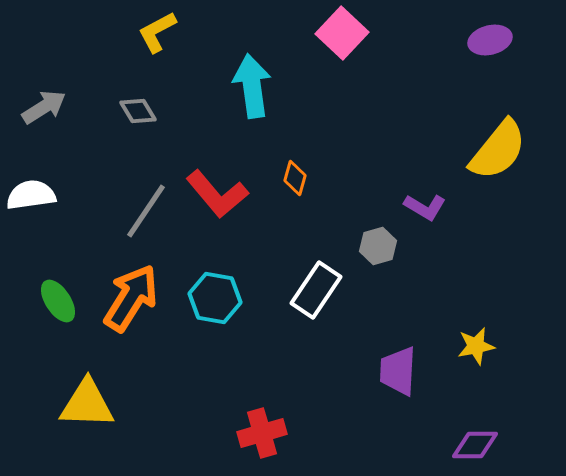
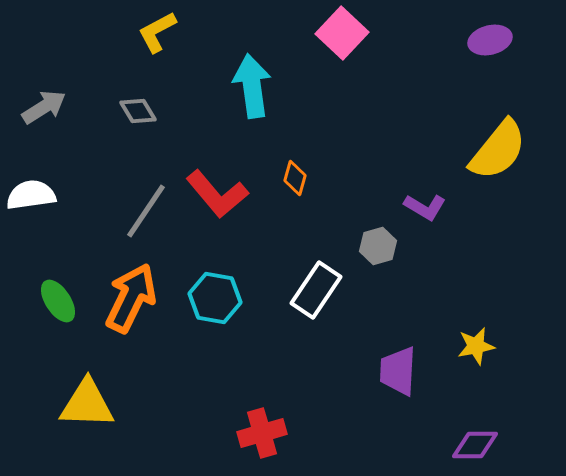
orange arrow: rotated 6 degrees counterclockwise
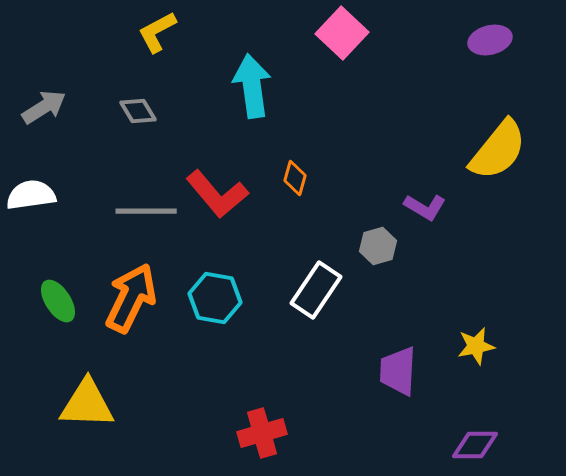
gray line: rotated 56 degrees clockwise
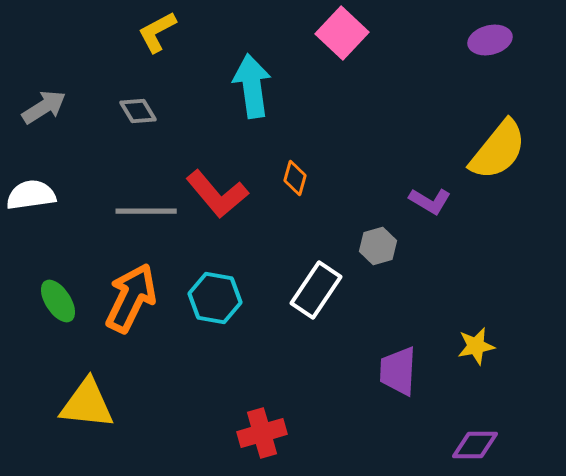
purple L-shape: moved 5 px right, 6 px up
yellow triangle: rotated 4 degrees clockwise
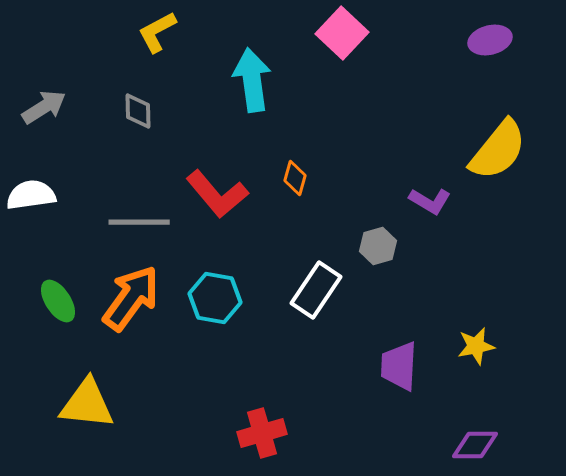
cyan arrow: moved 6 px up
gray diamond: rotated 30 degrees clockwise
gray line: moved 7 px left, 11 px down
orange arrow: rotated 10 degrees clockwise
purple trapezoid: moved 1 px right, 5 px up
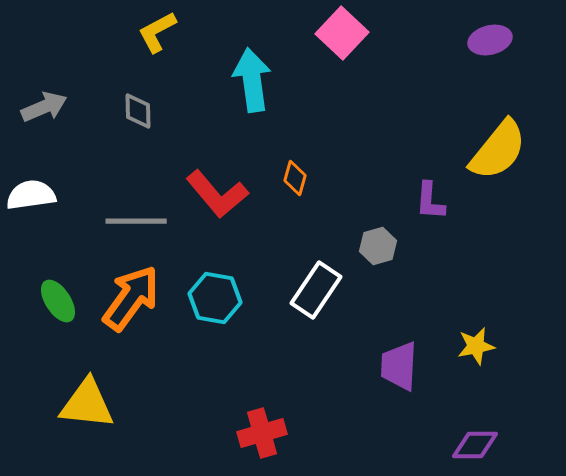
gray arrow: rotated 9 degrees clockwise
purple L-shape: rotated 63 degrees clockwise
gray line: moved 3 px left, 1 px up
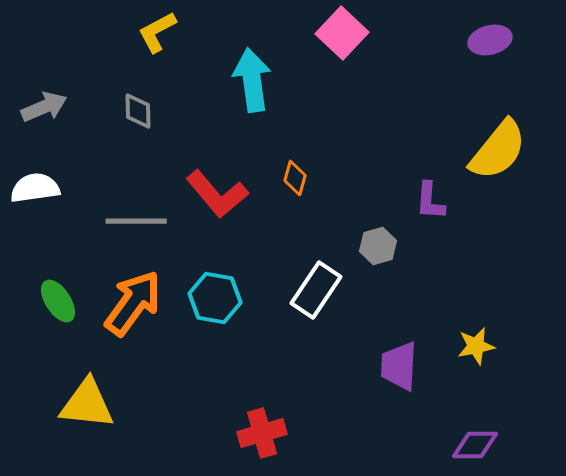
white semicircle: moved 4 px right, 7 px up
orange arrow: moved 2 px right, 5 px down
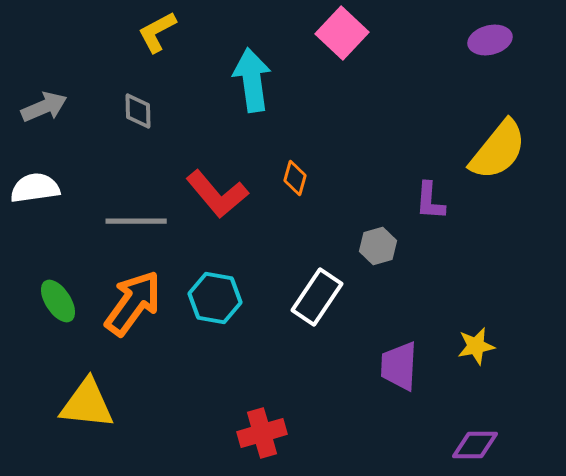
white rectangle: moved 1 px right, 7 px down
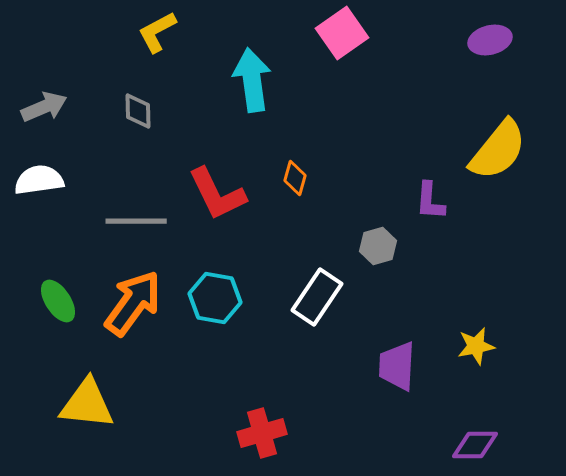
pink square: rotated 12 degrees clockwise
white semicircle: moved 4 px right, 8 px up
red L-shape: rotated 14 degrees clockwise
purple trapezoid: moved 2 px left
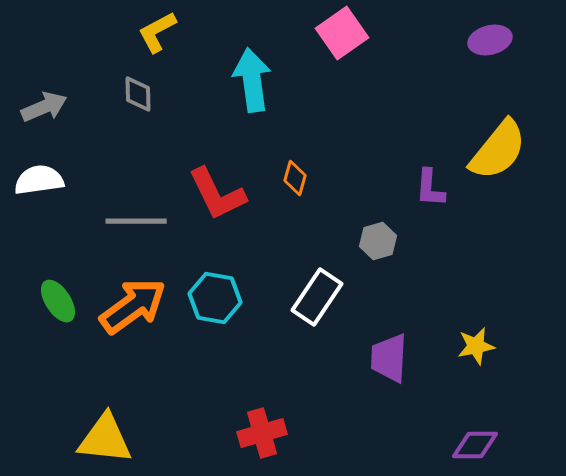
gray diamond: moved 17 px up
purple L-shape: moved 13 px up
gray hexagon: moved 5 px up
orange arrow: moved 3 px down; rotated 18 degrees clockwise
purple trapezoid: moved 8 px left, 8 px up
yellow triangle: moved 18 px right, 35 px down
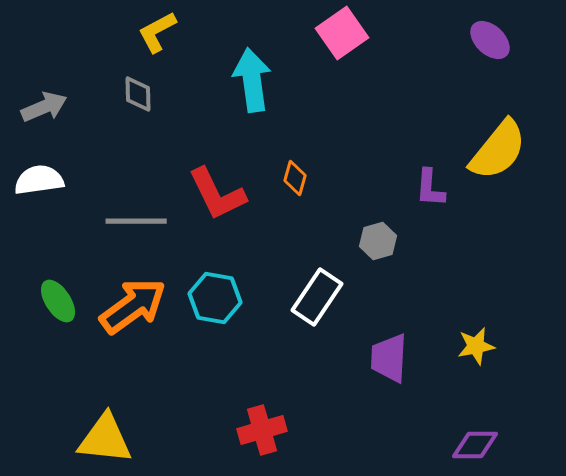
purple ellipse: rotated 57 degrees clockwise
red cross: moved 3 px up
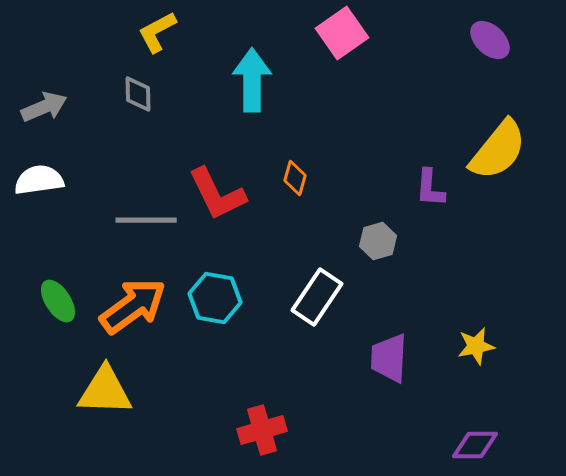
cyan arrow: rotated 8 degrees clockwise
gray line: moved 10 px right, 1 px up
yellow triangle: moved 48 px up; rotated 4 degrees counterclockwise
